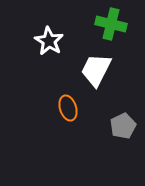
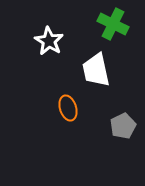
green cross: moved 2 px right; rotated 12 degrees clockwise
white trapezoid: rotated 39 degrees counterclockwise
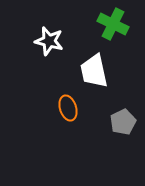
white star: rotated 16 degrees counterclockwise
white trapezoid: moved 2 px left, 1 px down
gray pentagon: moved 4 px up
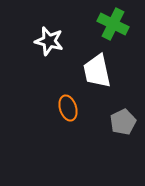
white trapezoid: moved 3 px right
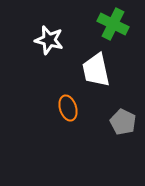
white star: moved 1 px up
white trapezoid: moved 1 px left, 1 px up
gray pentagon: rotated 20 degrees counterclockwise
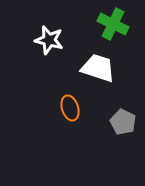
white trapezoid: moved 2 px right, 2 px up; rotated 120 degrees clockwise
orange ellipse: moved 2 px right
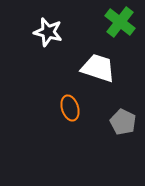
green cross: moved 7 px right, 2 px up; rotated 12 degrees clockwise
white star: moved 1 px left, 8 px up
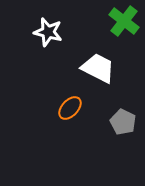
green cross: moved 4 px right, 1 px up
white trapezoid: rotated 9 degrees clockwise
orange ellipse: rotated 60 degrees clockwise
